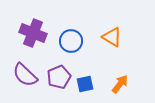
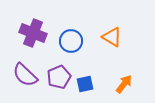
orange arrow: moved 4 px right
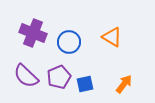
blue circle: moved 2 px left, 1 px down
purple semicircle: moved 1 px right, 1 px down
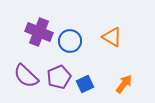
purple cross: moved 6 px right, 1 px up
blue circle: moved 1 px right, 1 px up
blue square: rotated 12 degrees counterclockwise
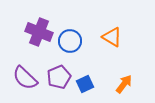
purple semicircle: moved 1 px left, 2 px down
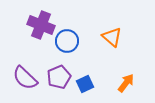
purple cross: moved 2 px right, 7 px up
orange triangle: rotated 10 degrees clockwise
blue circle: moved 3 px left
orange arrow: moved 2 px right, 1 px up
